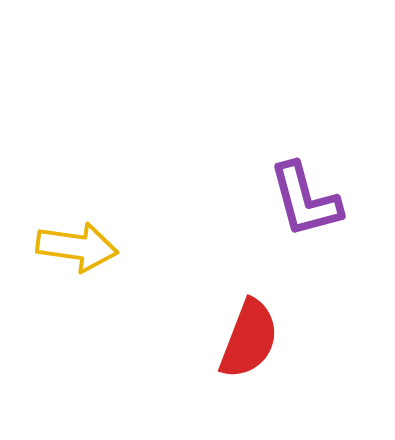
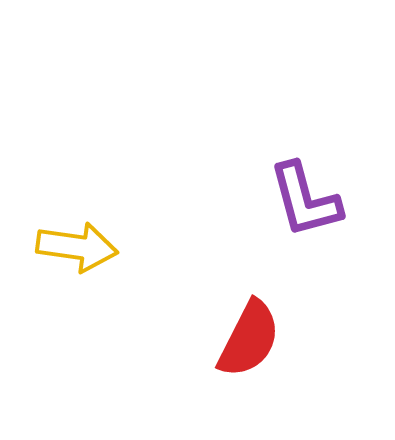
red semicircle: rotated 6 degrees clockwise
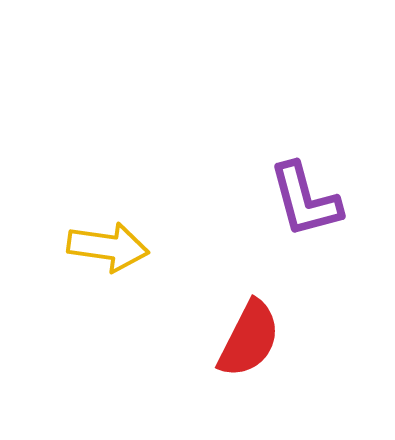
yellow arrow: moved 31 px right
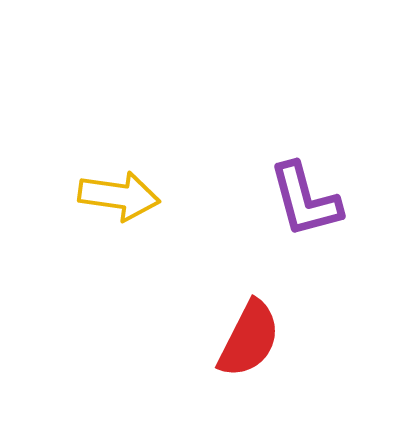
yellow arrow: moved 11 px right, 51 px up
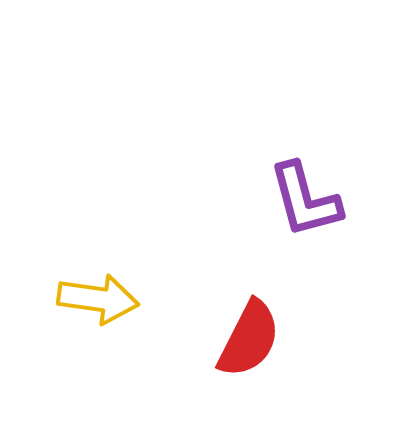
yellow arrow: moved 21 px left, 103 px down
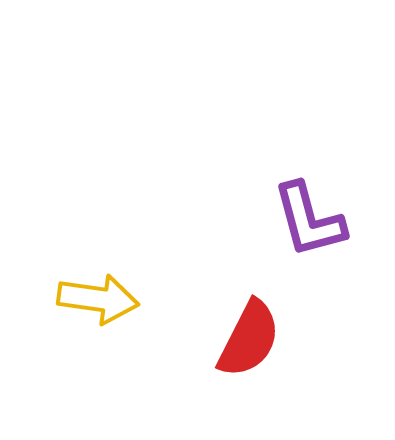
purple L-shape: moved 4 px right, 20 px down
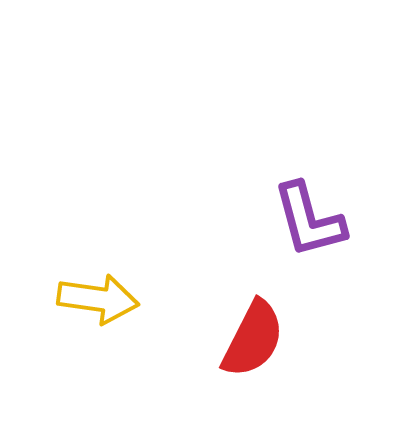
red semicircle: moved 4 px right
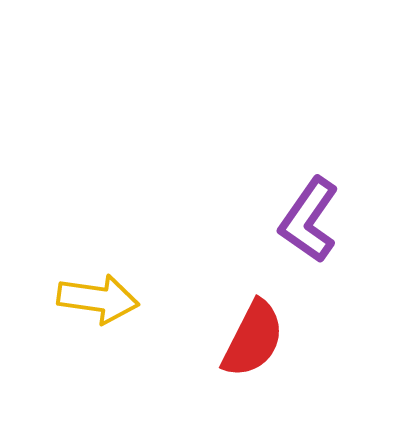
purple L-shape: rotated 50 degrees clockwise
